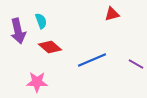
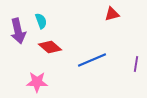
purple line: rotated 70 degrees clockwise
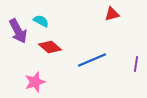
cyan semicircle: rotated 42 degrees counterclockwise
purple arrow: rotated 15 degrees counterclockwise
pink star: moved 2 px left; rotated 20 degrees counterclockwise
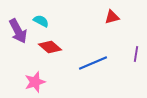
red triangle: moved 3 px down
blue line: moved 1 px right, 3 px down
purple line: moved 10 px up
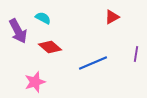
red triangle: rotated 14 degrees counterclockwise
cyan semicircle: moved 2 px right, 3 px up
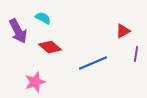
red triangle: moved 11 px right, 14 px down
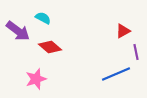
purple arrow: rotated 25 degrees counterclockwise
purple line: moved 2 px up; rotated 21 degrees counterclockwise
blue line: moved 23 px right, 11 px down
pink star: moved 1 px right, 3 px up
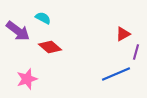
red triangle: moved 3 px down
purple line: rotated 28 degrees clockwise
pink star: moved 9 px left
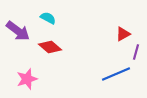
cyan semicircle: moved 5 px right
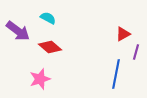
blue line: rotated 56 degrees counterclockwise
pink star: moved 13 px right
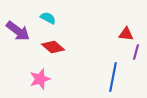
red triangle: moved 3 px right; rotated 35 degrees clockwise
red diamond: moved 3 px right
blue line: moved 3 px left, 3 px down
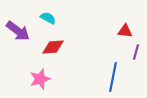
red triangle: moved 1 px left, 3 px up
red diamond: rotated 45 degrees counterclockwise
